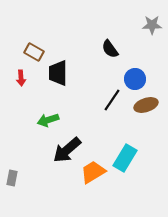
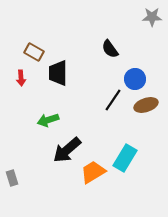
gray star: moved 8 px up
black line: moved 1 px right
gray rectangle: rotated 28 degrees counterclockwise
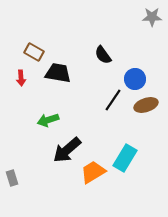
black semicircle: moved 7 px left, 6 px down
black trapezoid: rotated 100 degrees clockwise
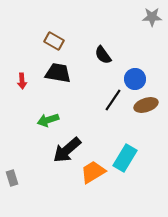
brown rectangle: moved 20 px right, 11 px up
red arrow: moved 1 px right, 3 px down
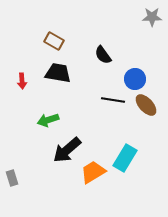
black line: rotated 65 degrees clockwise
brown ellipse: rotated 65 degrees clockwise
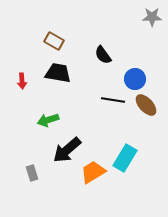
gray rectangle: moved 20 px right, 5 px up
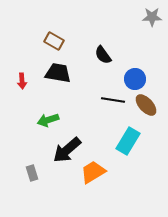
cyan rectangle: moved 3 px right, 17 px up
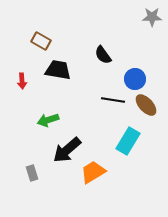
brown rectangle: moved 13 px left
black trapezoid: moved 3 px up
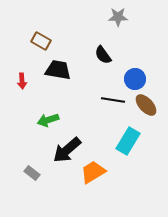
gray star: moved 34 px left
gray rectangle: rotated 35 degrees counterclockwise
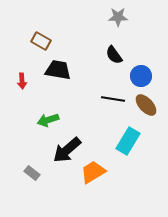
black semicircle: moved 11 px right
blue circle: moved 6 px right, 3 px up
black line: moved 1 px up
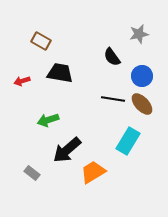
gray star: moved 21 px right, 17 px down; rotated 12 degrees counterclockwise
black semicircle: moved 2 px left, 2 px down
black trapezoid: moved 2 px right, 3 px down
blue circle: moved 1 px right
red arrow: rotated 77 degrees clockwise
brown ellipse: moved 4 px left, 1 px up
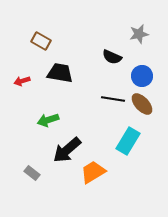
black semicircle: rotated 30 degrees counterclockwise
